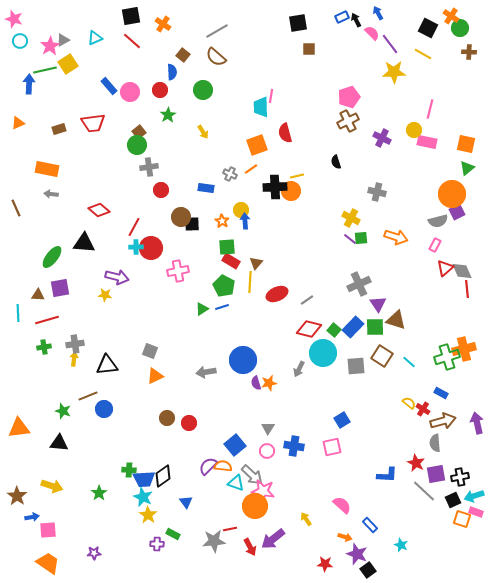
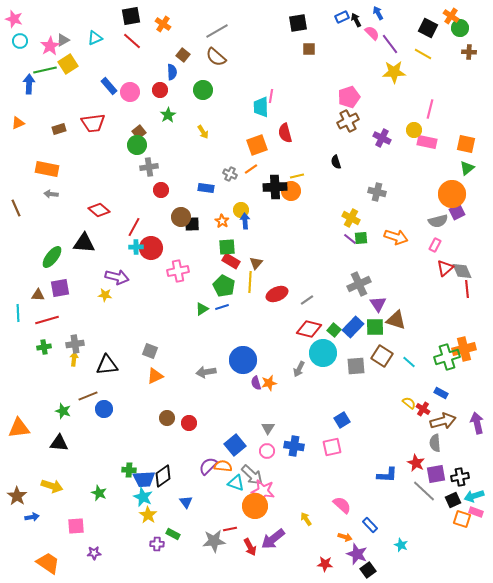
green star at (99, 493): rotated 14 degrees counterclockwise
pink square at (48, 530): moved 28 px right, 4 px up
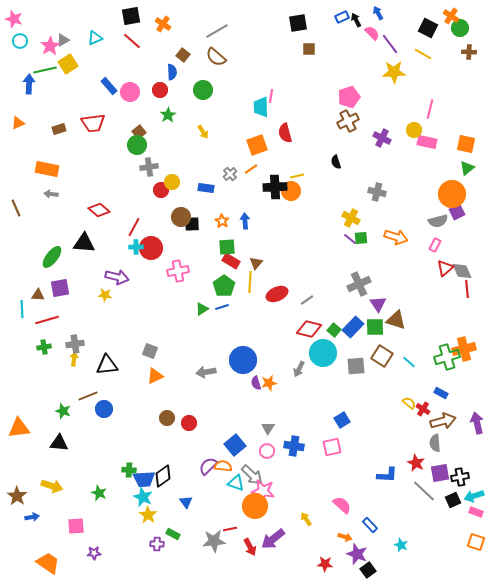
gray cross at (230, 174): rotated 24 degrees clockwise
yellow circle at (241, 210): moved 69 px left, 28 px up
green pentagon at (224, 286): rotated 10 degrees clockwise
cyan line at (18, 313): moved 4 px right, 4 px up
purple square at (436, 474): moved 4 px right, 1 px up
orange square at (462, 519): moved 14 px right, 23 px down
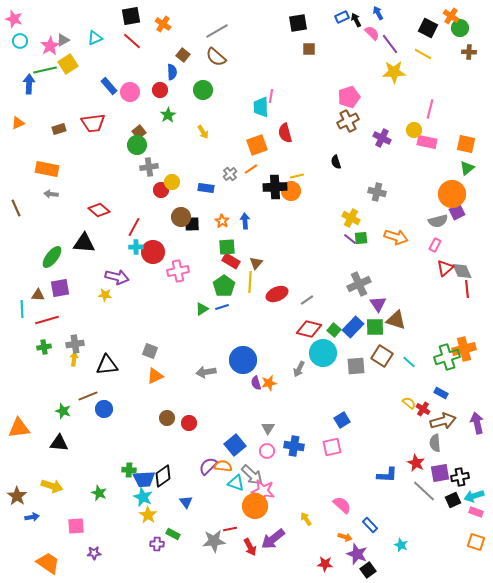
red circle at (151, 248): moved 2 px right, 4 px down
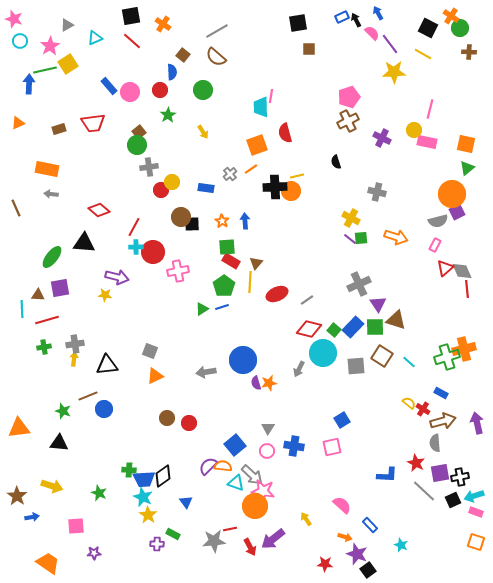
gray triangle at (63, 40): moved 4 px right, 15 px up
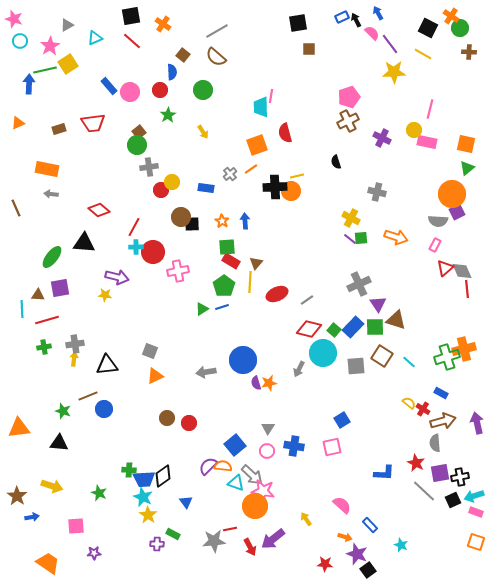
gray semicircle at (438, 221): rotated 18 degrees clockwise
blue L-shape at (387, 475): moved 3 px left, 2 px up
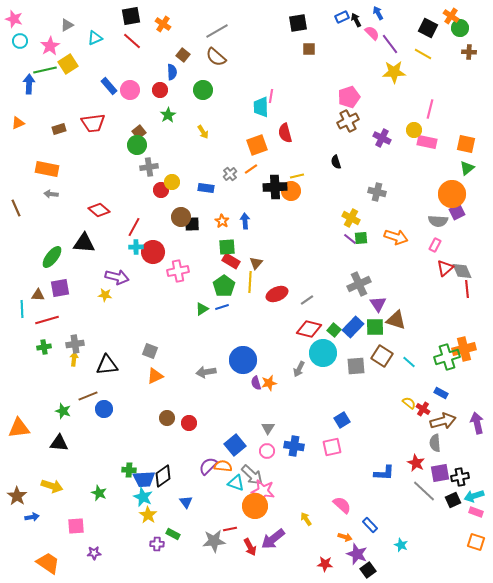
pink circle at (130, 92): moved 2 px up
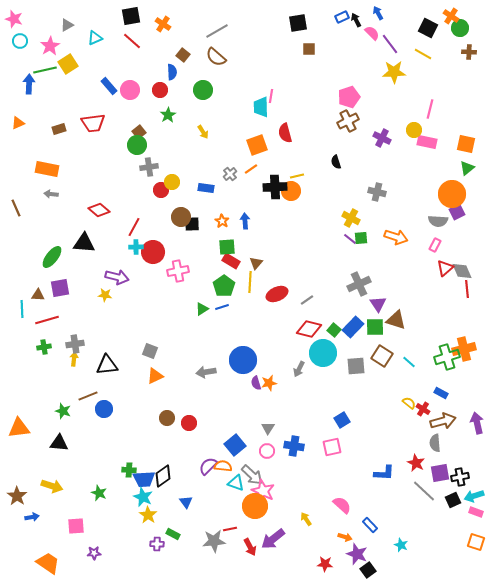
pink star at (263, 491): rotated 15 degrees clockwise
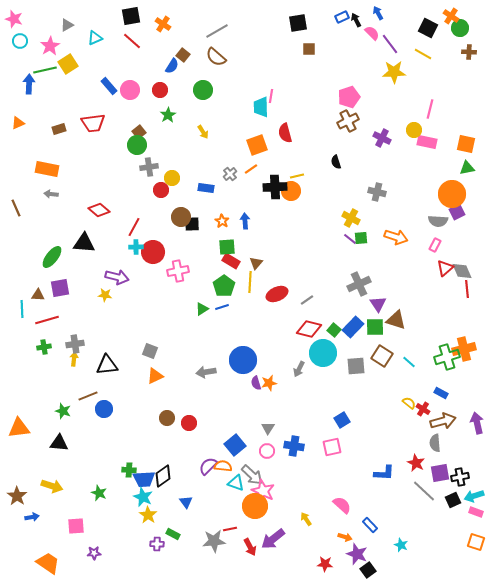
blue semicircle at (172, 72): moved 6 px up; rotated 35 degrees clockwise
green triangle at (467, 168): rotated 28 degrees clockwise
yellow circle at (172, 182): moved 4 px up
